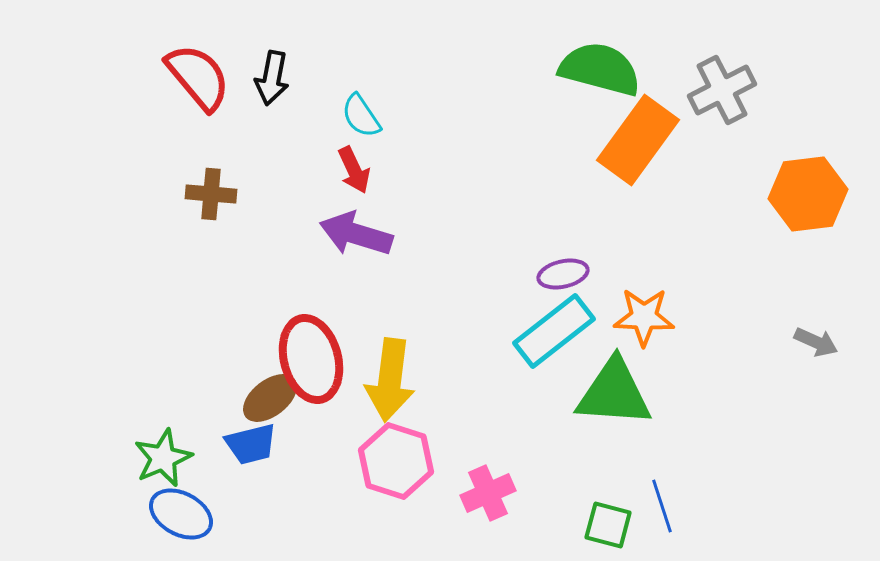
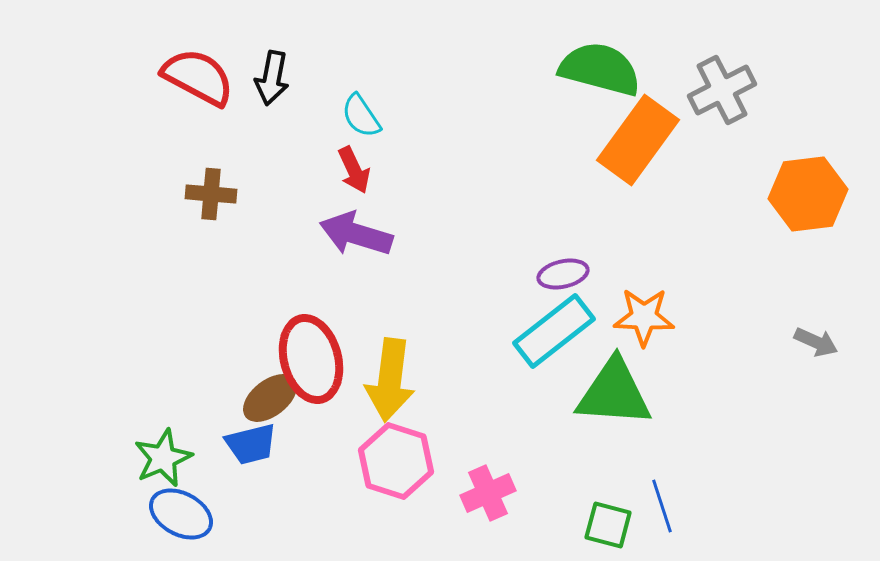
red semicircle: rotated 22 degrees counterclockwise
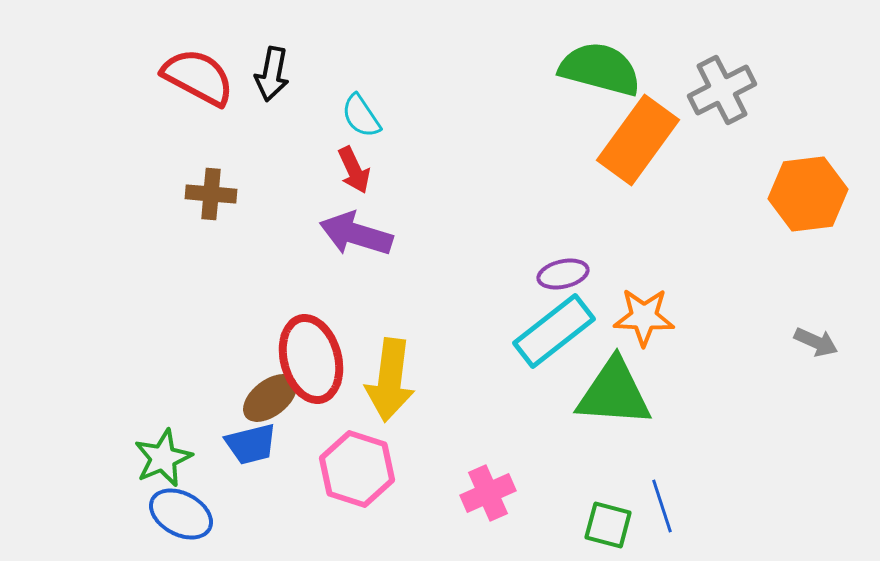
black arrow: moved 4 px up
pink hexagon: moved 39 px left, 8 px down
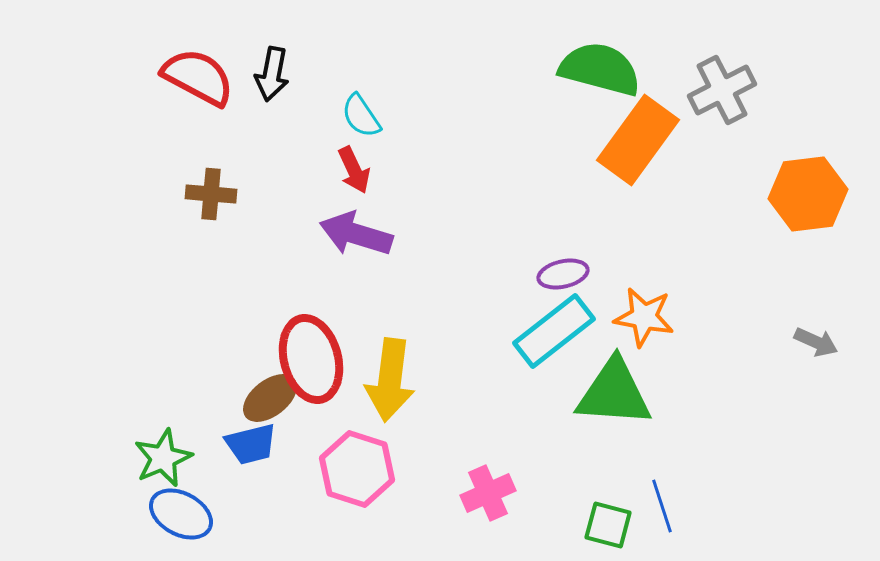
orange star: rotated 8 degrees clockwise
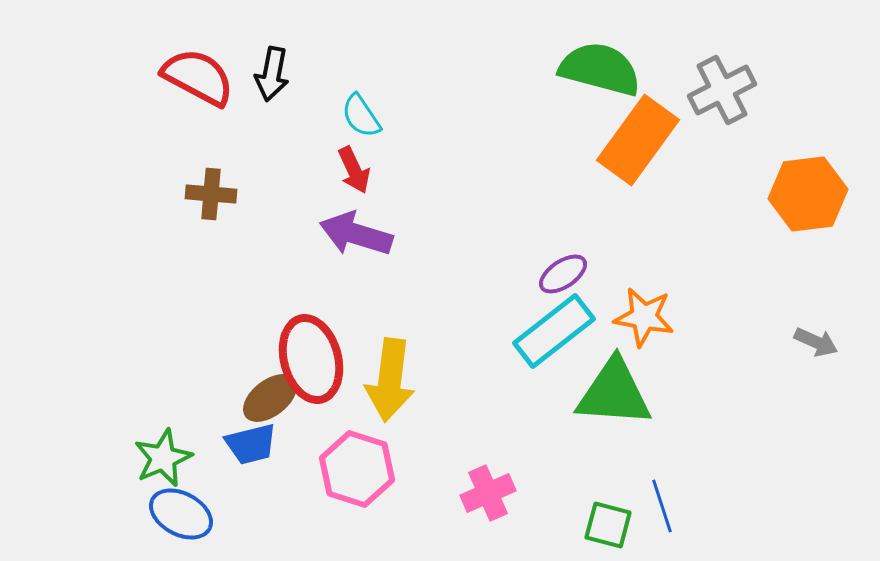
purple ellipse: rotated 21 degrees counterclockwise
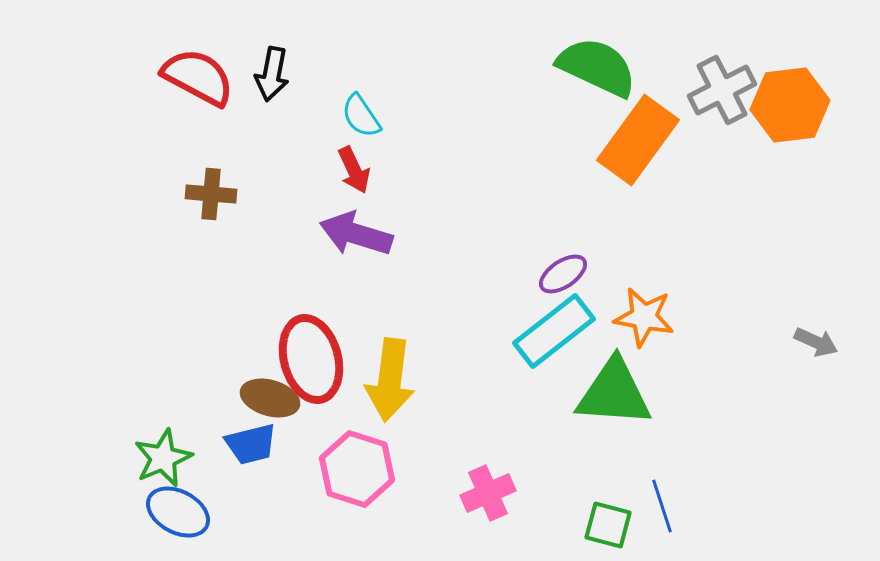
green semicircle: moved 3 px left, 2 px up; rotated 10 degrees clockwise
orange hexagon: moved 18 px left, 89 px up
brown ellipse: rotated 54 degrees clockwise
blue ellipse: moved 3 px left, 2 px up
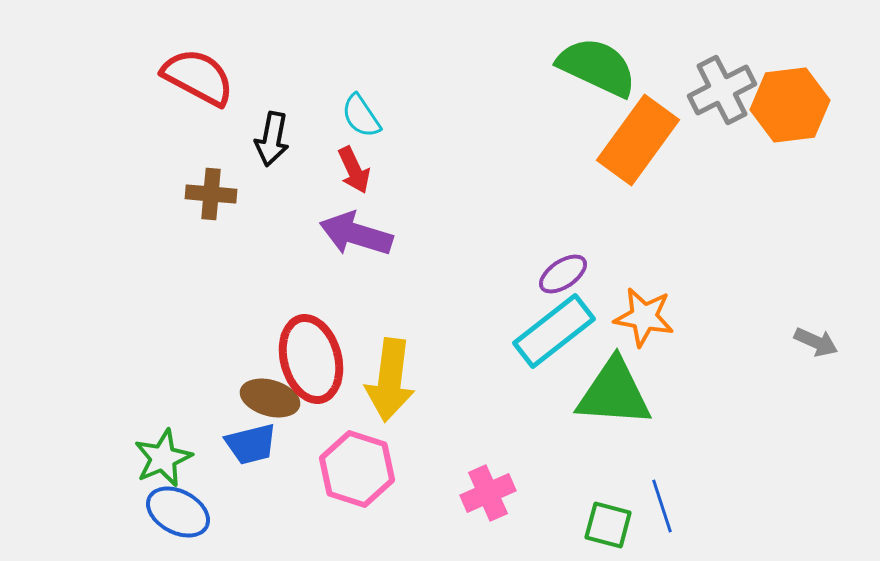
black arrow: moved 65 px down
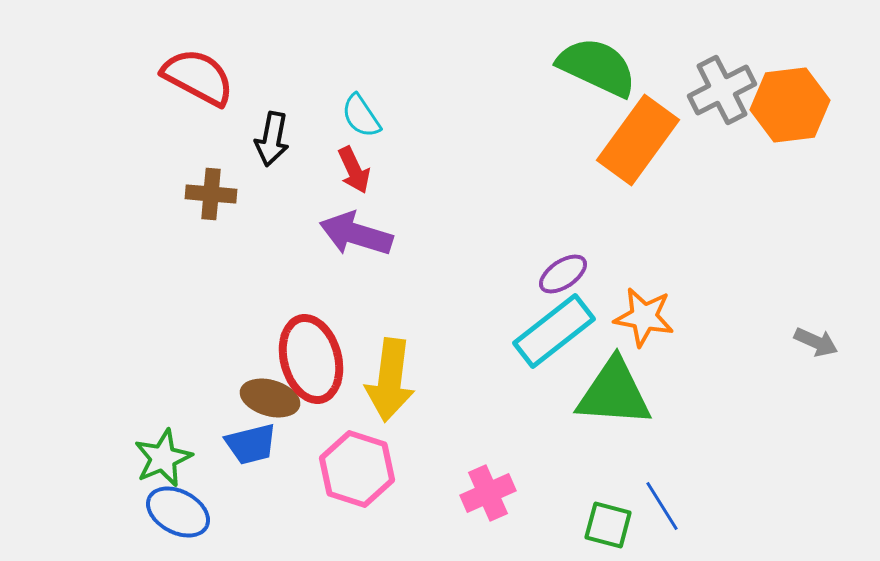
blue line: rotated 14 degrees counterclockwise
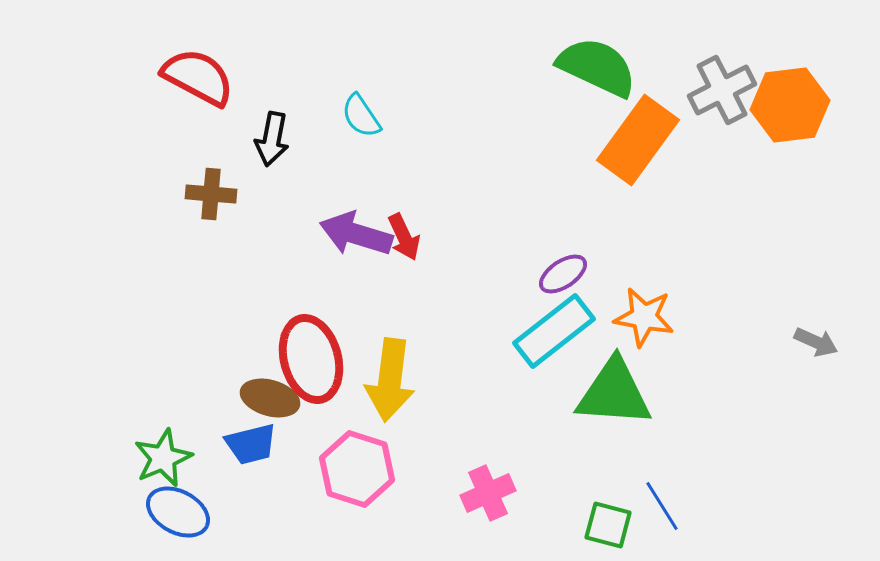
red arrow: moved 50 px right, 67 px down
